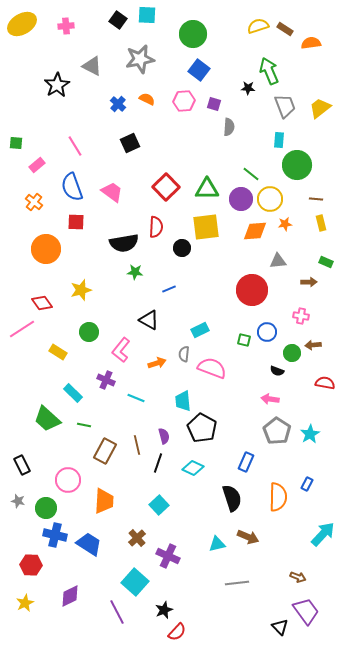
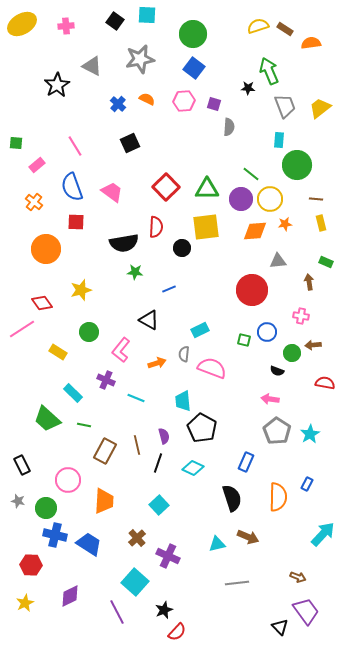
black square at (118, 20): moved 3 px left, 1 px down
blue square at (199, 70): moved 5 px left, 2 px up
brown arrow at (309, 282): rotated 98 degrees counterclockwise
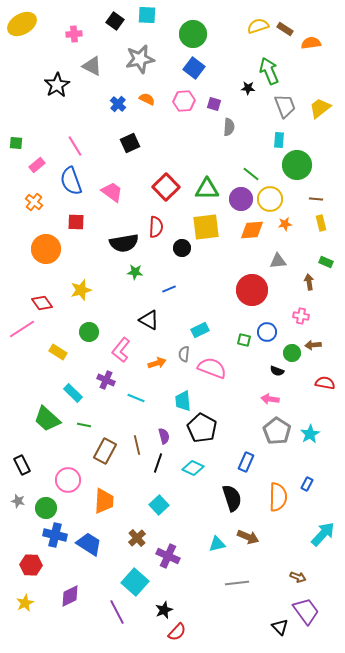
pink cross at (66, 26): moved 8 px right, 8 px down
blue semicircle at (72, 187): moved 1 px left, 6 px up
orange diamond at (255, 231): moved 3 px left, 1 px up
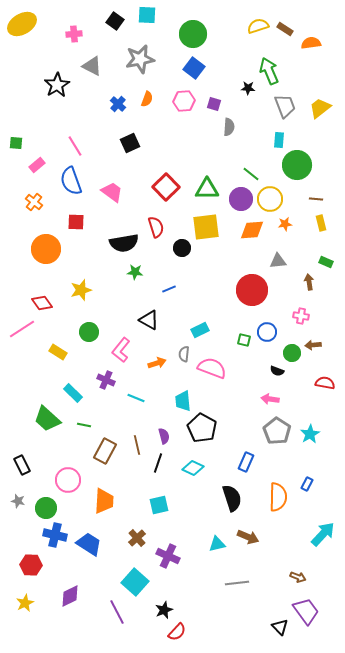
orange semicircle at (147, 99): rotated 84 degrees clockwise
red semicircle at (156, 227): rotated 20 degrees counterclockwise
cyan square at (159, 505): rotated 30 degrees clockwise
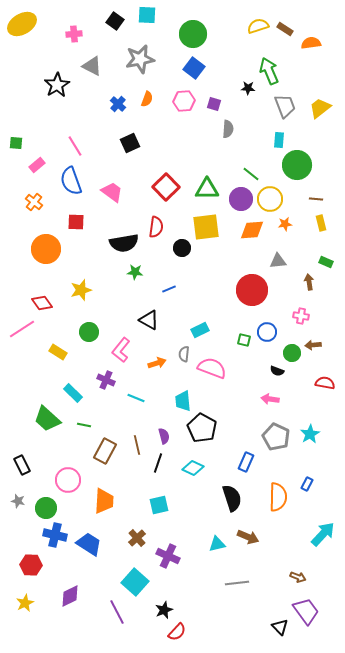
gray semicircle at (229, 127): moved 1 px left, 2 px down
red semicircle at (156, 227): rotated 25 degrees clockwise
gray pentagon at (277, 431): moved 1 px left, 6 px down; rotated 8 degrees counterclockwise
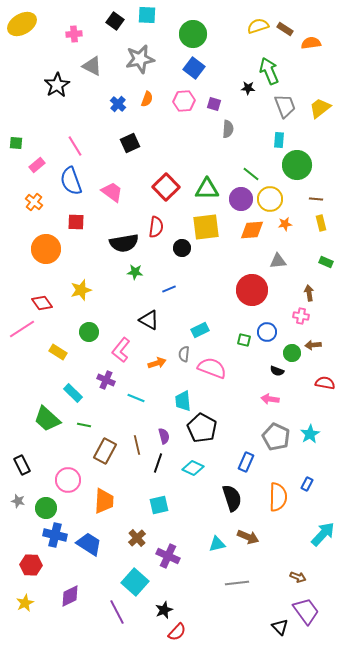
brown arrow at (309, 282): moved 11 px down
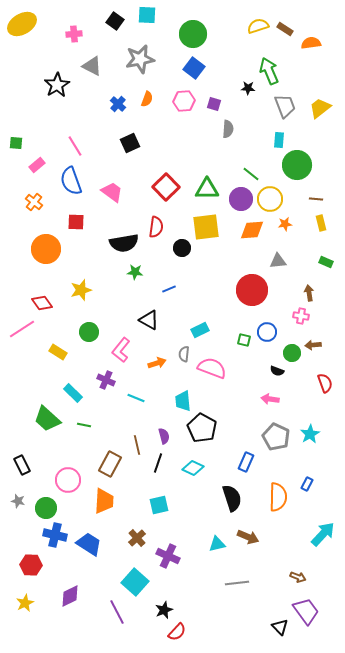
red semicircle at (325, 383): rotated 60 degrees clockwise
brown rectangle at (105, 451): moved 5 px right, 13 px down
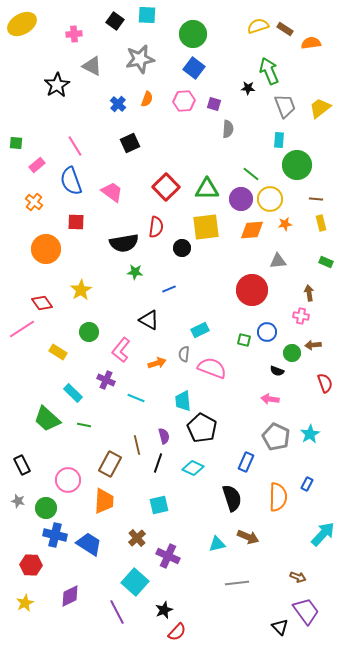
yellow star at (81, 290): rotated 15 degrees counterclockwise
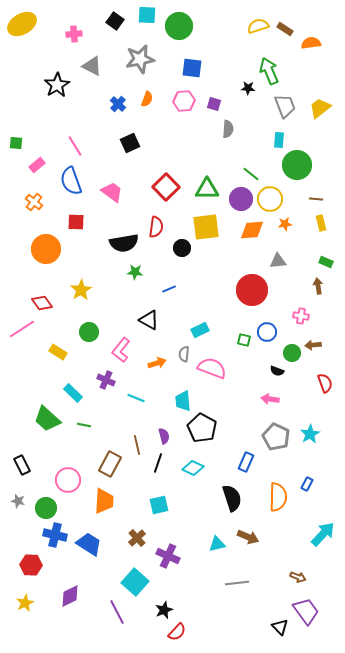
green circle at (193, 34): moved 14 px left, 8 px up
blue square at (194, 68): moved 2 px left; rotated 30 degrees counterclockwise
brown arrow at (309, 293): moved 9 px right, 7 px up
